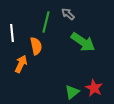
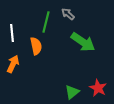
orange arrow: moved 8 px left
red star: moved 4 px right
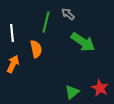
orange semicircle: moved 3 px down
red star: moved 2 px right
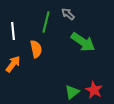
white line: moved 1 px right, 2 px up
orange arrow: rotated 12 degrees clockwise
red star: moved 6 px left, 2 px down
